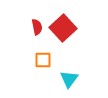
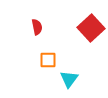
red square: moved 28 px right
orange square: moved 5 px right
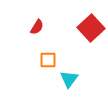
red semicircle: rotated 42 degrees clockwise
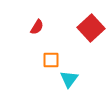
orange square: moved 3 px right
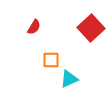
red semicircle: moved 3 px left
cyan triangle: rotated 30 degrees clockwise
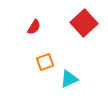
red square: moved 7 px left, 5 px up
orange square: moved 6 px left, 2 px down; rotated 18 degrees counterclockwise
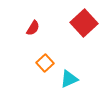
red semicircle: moved 1 px left, 1 px down
orange square: moved 1 px down; rotated 24 degrees counterclockwise
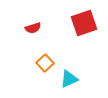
red square: rotated 24 degrees clockwise
red semicircle: rotated 42 degrees clockwise
